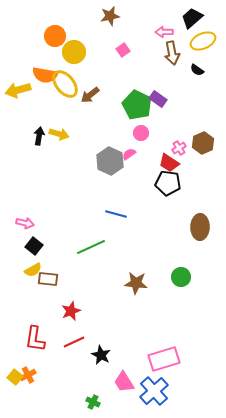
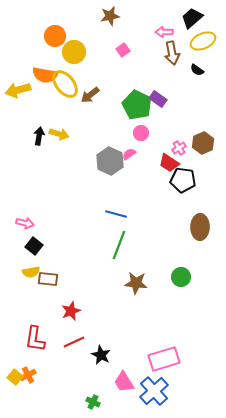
black pentagon at (168, 183): moved 15 px right, 3 px up
green line at (91, 247): moved 28 px right, 2 px up; rotated 44 degrees counterclockwise
yellow semicircle at (33, 270): moved 2 px left, 2 px down; rotated 18 degrees clockwise
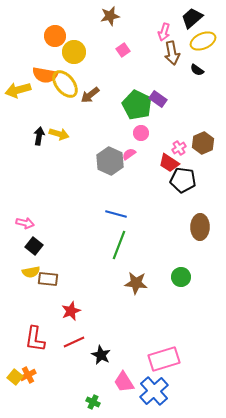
pink arrow at (164, 32): rotated 72 degrees counterclockwise
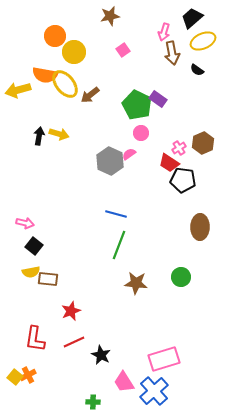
green cross at (93, 402): rotated 24 degrees counterclockwise
